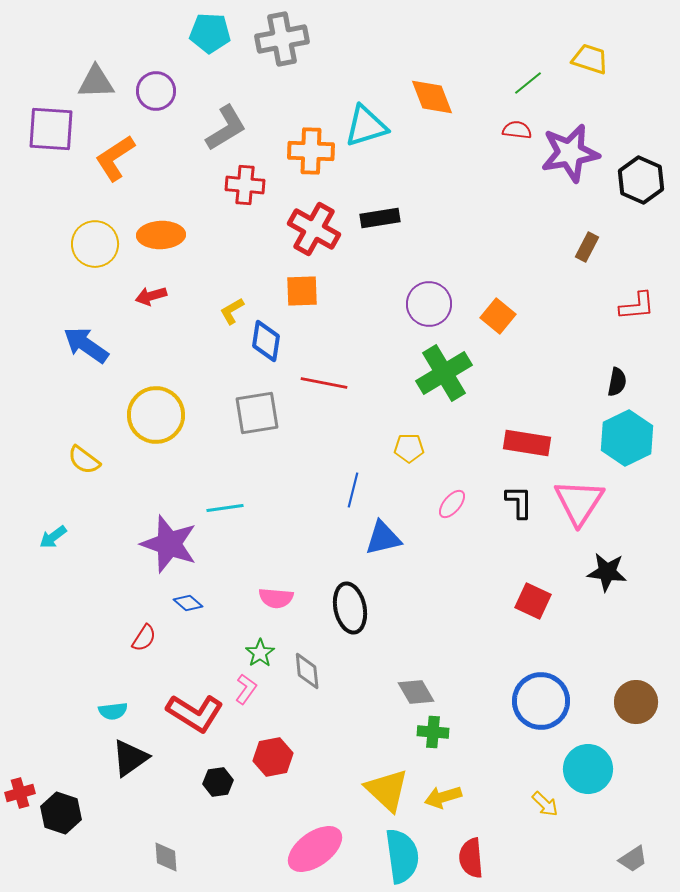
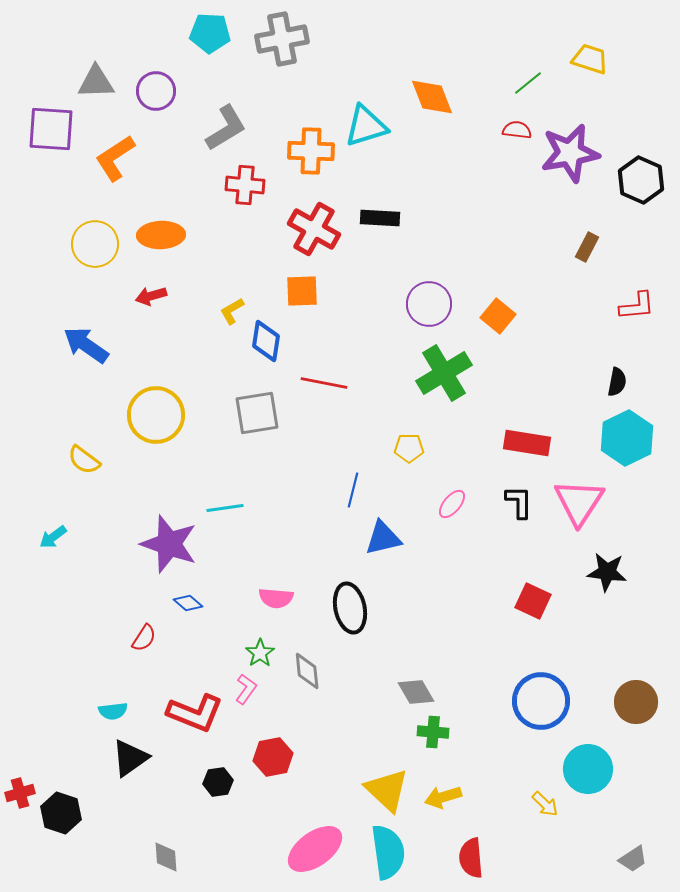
black rectangle at (380, 218): rotated 12 degrees clockwise
red L-shape at (195, 713): rotated 10 degrees counterclockwise
cyan semicircle at (402, 856): moved 14 px left, 4 px up
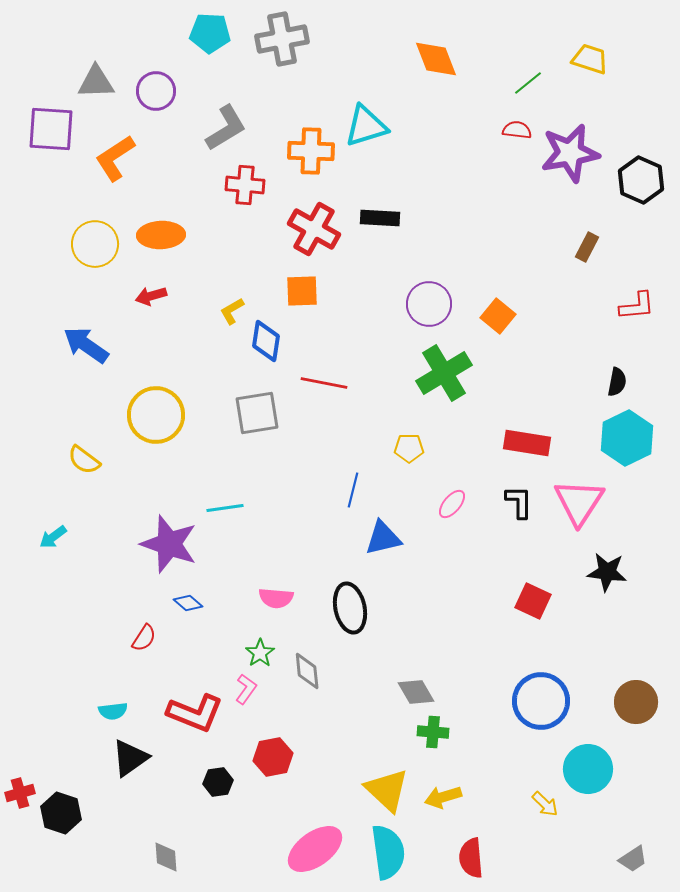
orange diamond at (432, 97): moved 4 px right, 38 px up
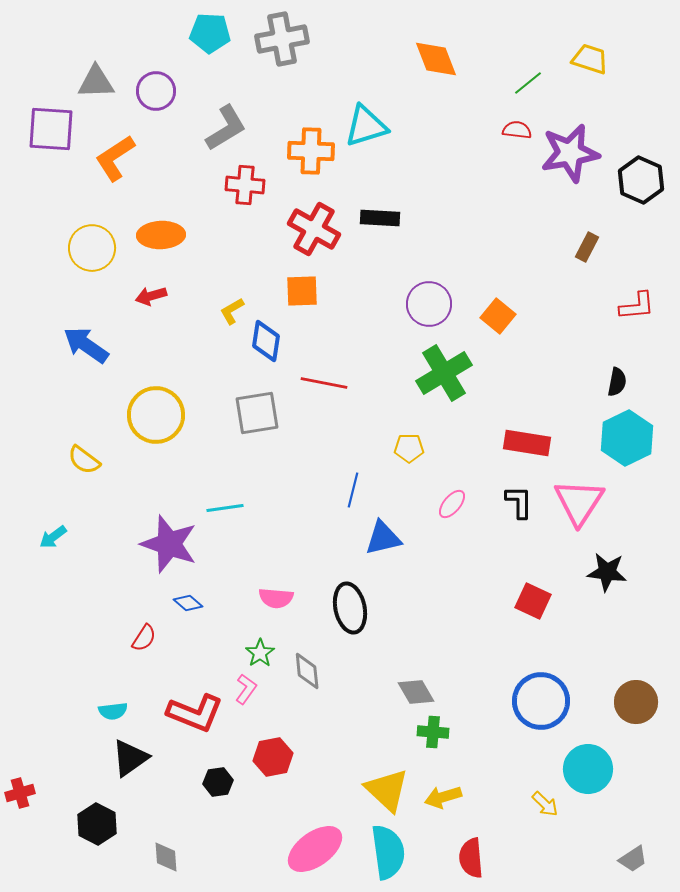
yellow circle at (95, 244): moved 3 px left, 4 px down
black hexagon at (61, 813): moved 36 px right, 11 px down; rotated 9 degrees clockwise
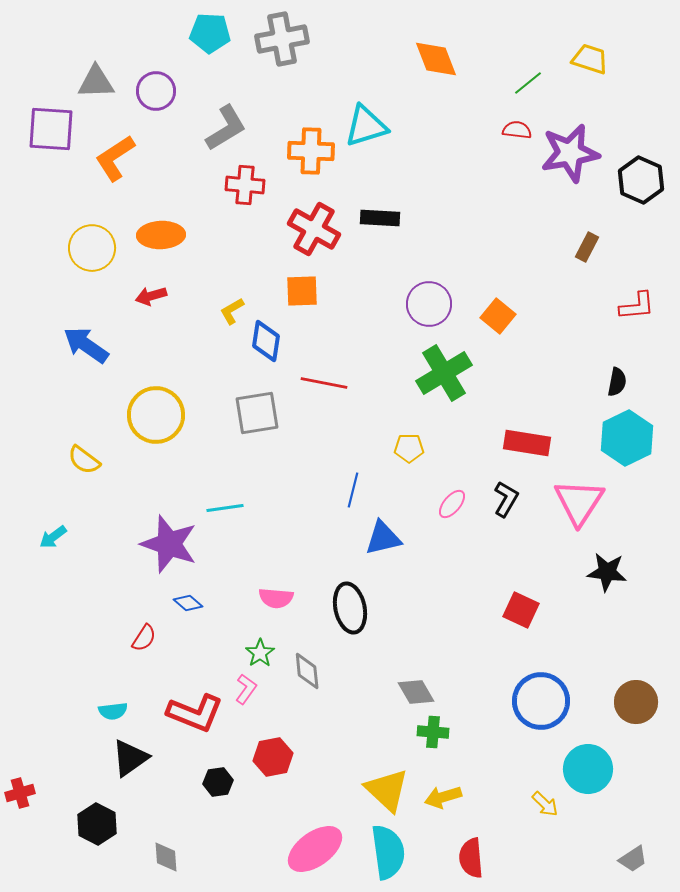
black L-shape at (519, 502): moved 13 px left, 3 px up; rotated 30 degrees clockwise
red square at (533, 601): moved 12 px left, 9 px down
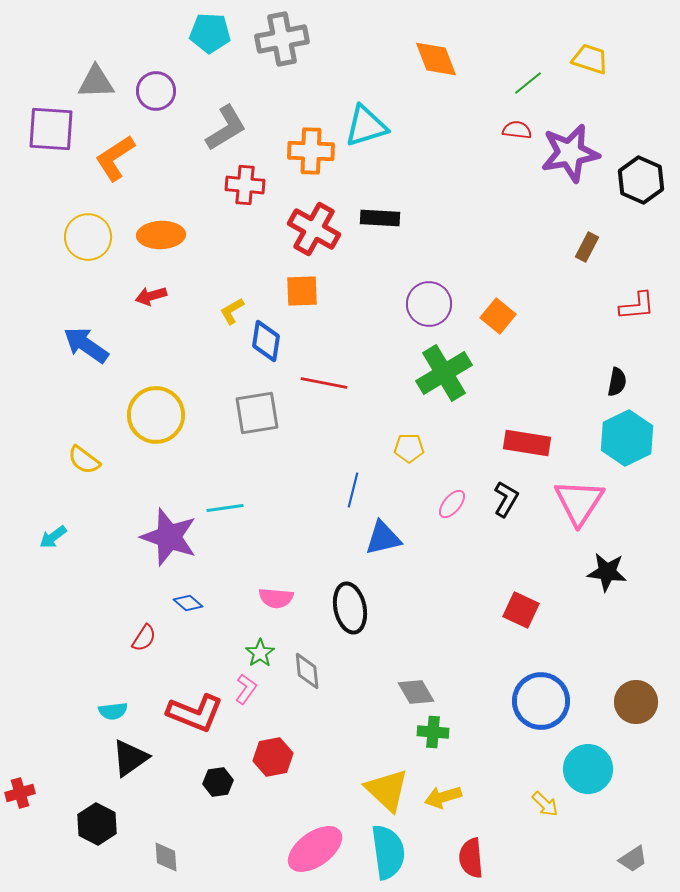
yellow circle at (92, 248): moved 4 px left, 11 px up
purple star at (169, 544): moved 7 px up
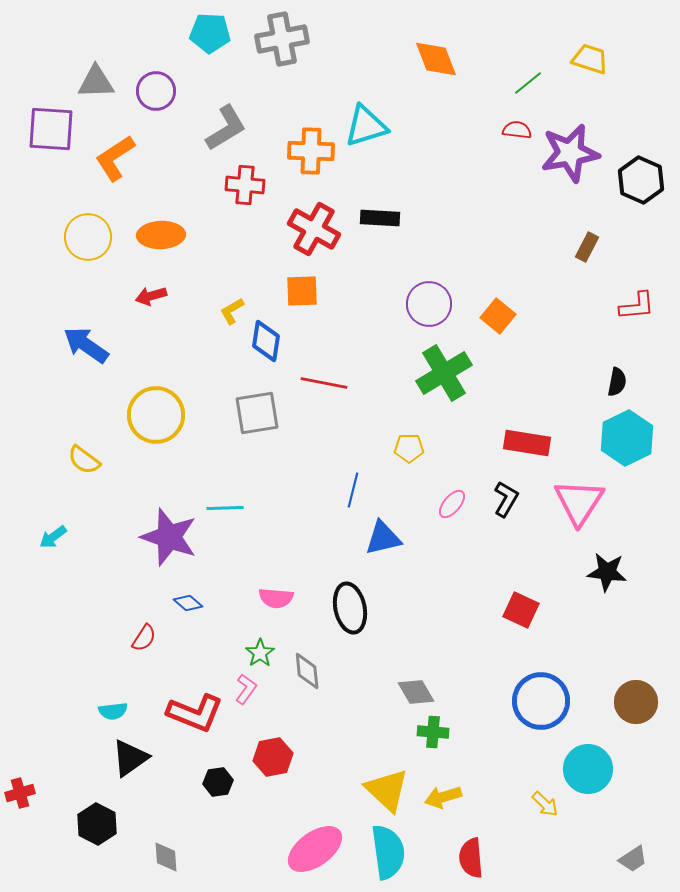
cyan line at (225, 508): rotated 6 degrees clockwise
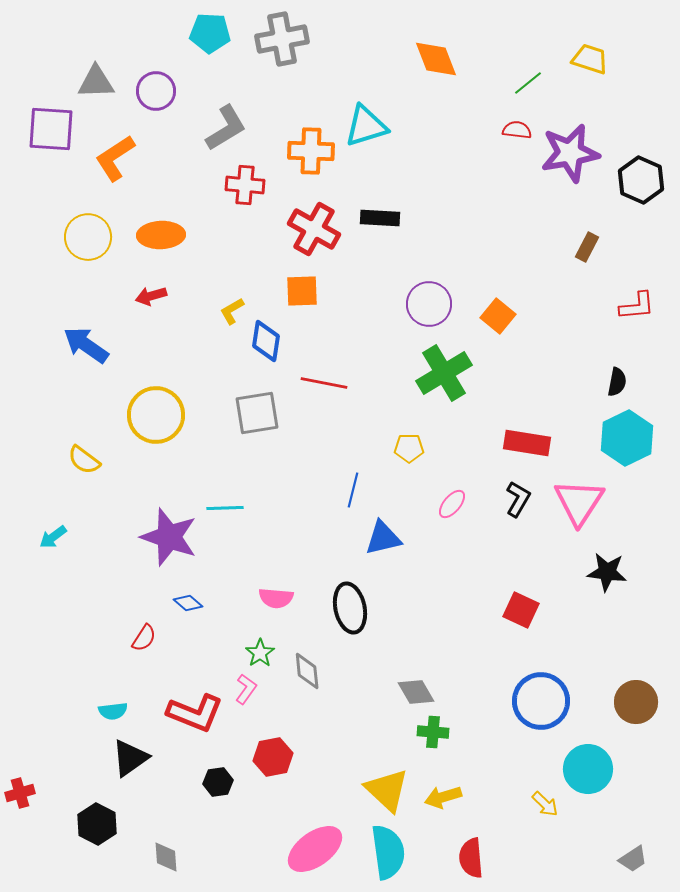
black L-shape at (506, 499): moved 12 px right
